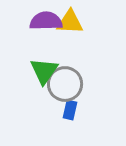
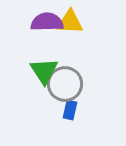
purple semicircle: moved 1 px right, 1 px down
green triangle: rotated 8 degrees counterclockwise
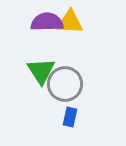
green triangle: moved 3 px left
blue rectangle: moved 7 px down
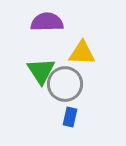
yellow triangle: moved 12 px right, 31 px down
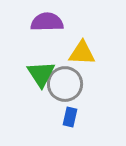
green triangle: moved 3 px down
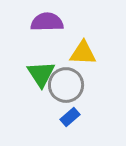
yellow triangle: moved 1 px right
gray circle: moved 1 px right, 1 px down
blue rectangle: rotated 36 degrees clockwise
